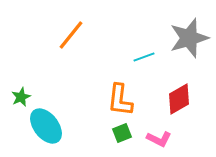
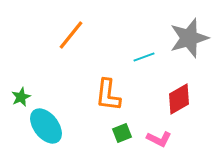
orange L-shape: moved 12 px left, 5 px up
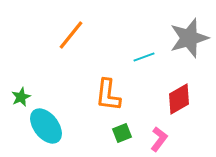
pink L-shape: rotated 80 degrees counterclockwise
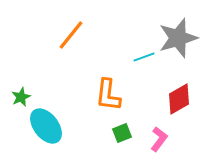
gray star: moved 11 px left
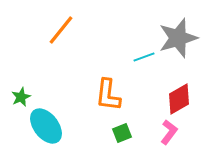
orange line: moved 10 px left, 5 px up
pink L-shape: moved 10 px right, 7 px up
